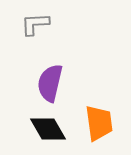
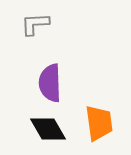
purple semicircle: rotated 15 degrees counterclockwise
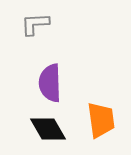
orange trapezoid: moved 2 px right, 3 px up
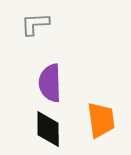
black diamond: rotated 30 degrees clockwise
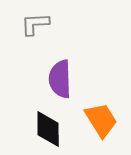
purple semicircle: moved 10 px right, 4 px up
orange trapezoid: rotated 24 degrees counterclockwise
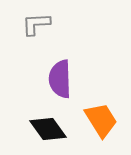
gray L-shape: moved 1 px right
black diamond: rotated 36 degrees counterclockwise
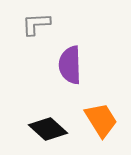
purple semicircle: moved 10 px right, 14 px up
black diamond: rotated 12 degrees counterclockwise
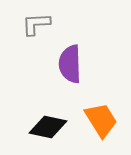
purple semicircle: moved 1 px up
black diamond: moved 2 px up; rotated 30 degrees counterclockwise
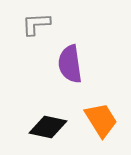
purple semicircle: rotated 6 degrees counterclockwise
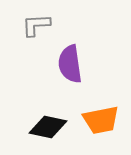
gray L-shape: moved 1 px down
orange trapezoid: rotated 111 degrees clockwise
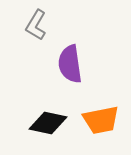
gray L-shape: rotated 56 degrees counterclockwise
black diamond: moved 4 px up
